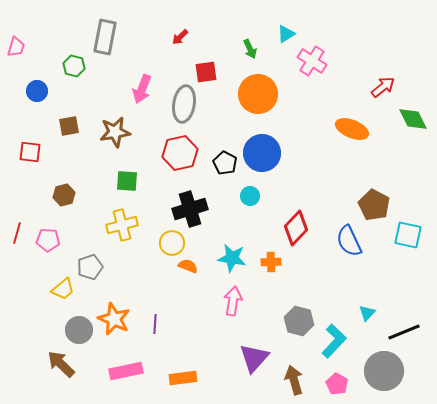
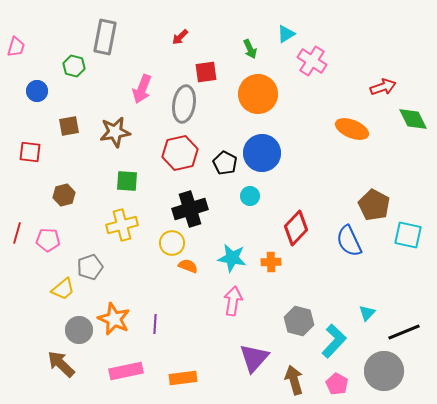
red arrow at (383, 87): rotated 20 degrees clockwise
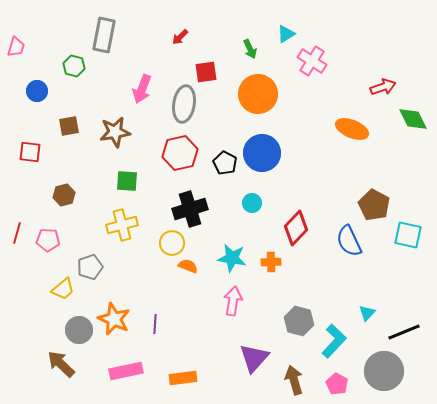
gray rectangle at (105, 37): moved 1 px left, 2 px up
cyan circle at (250, 196): moved 2 px right, 7 px down
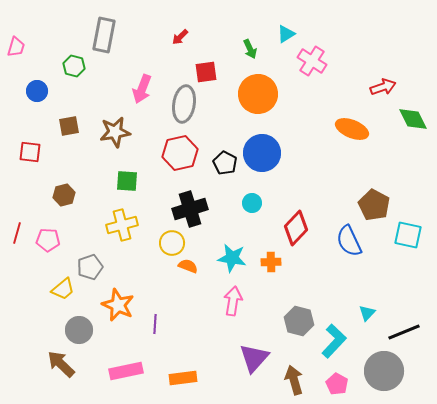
orange star at (114, 319): moved 4 px right, 14 px up
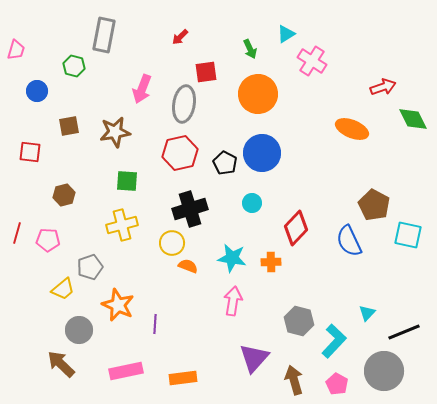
pink trapezoid at (16, 47): moved 3 px down
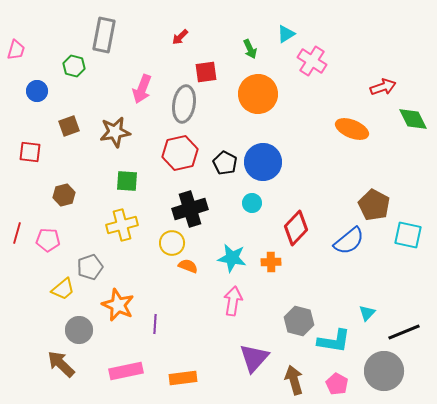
brown square at (69, 126): rotated 10 degrees counterclockwise
blue circle at (262, 153): moved 1 px right, 9 px down
blue semicircle at (349, 241): rotated 104 degrees counterclockwise
cyan L-shape at (334, 341): rotated 56 degrees clockwise
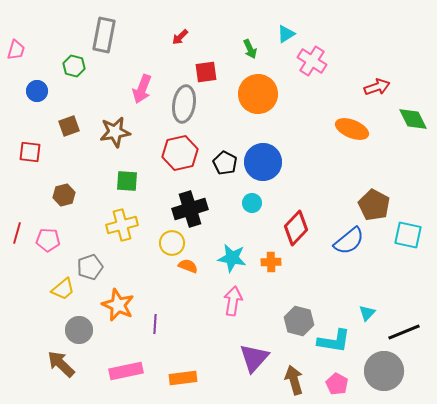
red arrow at (383, 87): moved 6 px left
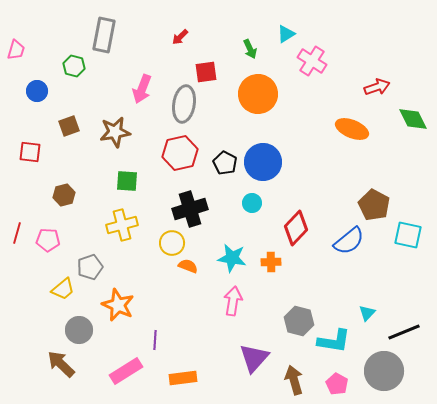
purple line at (155, 324): moved 16 px down
pink rectangle at (126, 371): rotated 20 degrees counterclockwise
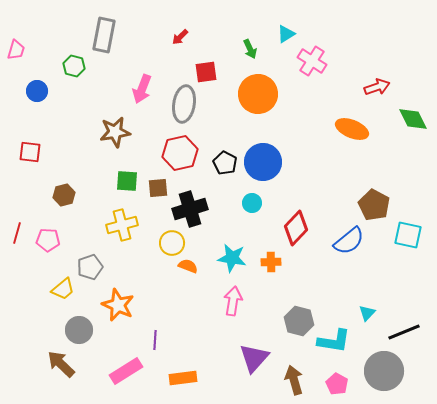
brown square at (69, 126): moved 89 px right, 62 px down; rotated 15 degrees clockwise
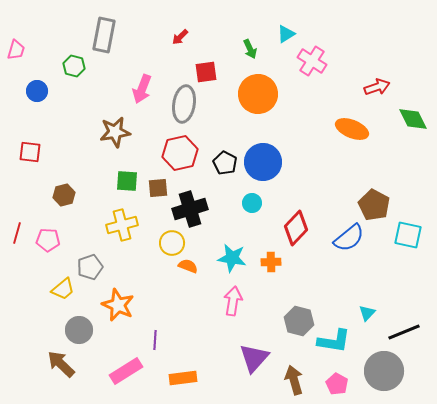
blue semicircle at (349, 241): moved 3 px up
